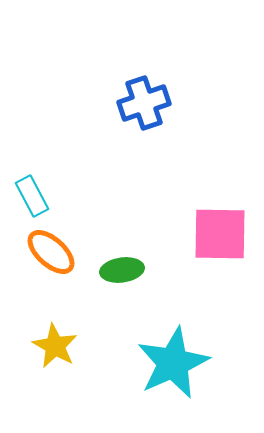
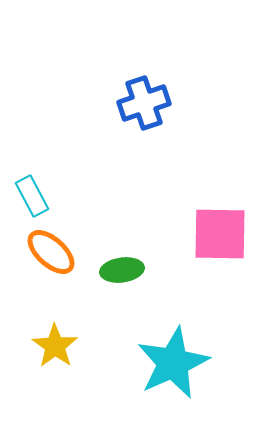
yellow star: rotated 6 degrees clockwise
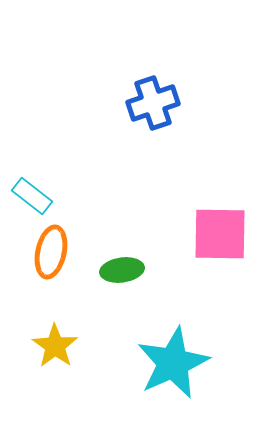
blue cross: moved 9 px right
cyan rectangle: rotated 24 degrees counterclockwise
orange ellipse: rotated 60 degrees clockwise
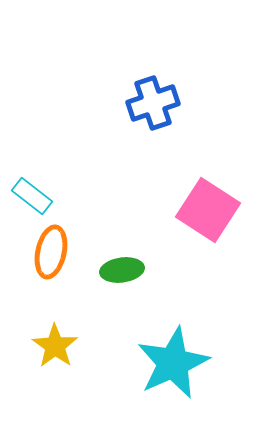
pink square: moved 12 px left, 24 px up; rotated 32 degrees clockwise
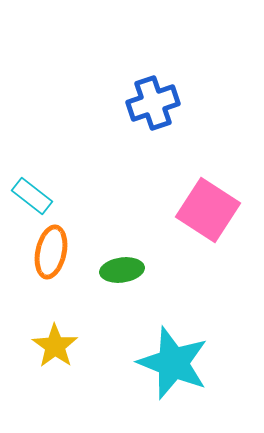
cyan star: rotated 26 degrees counterclockwise
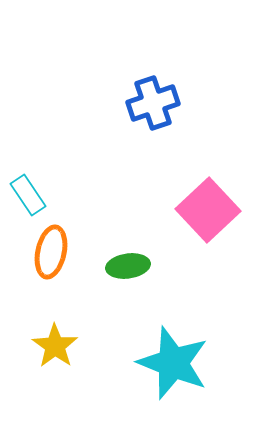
cyan rectangle: moved 4 px left, 1 px up; rotated 18 degrees clockwise
pink square: rotated 14 degrees clockwise
green ellipse: moved 6 px right, 4 px up
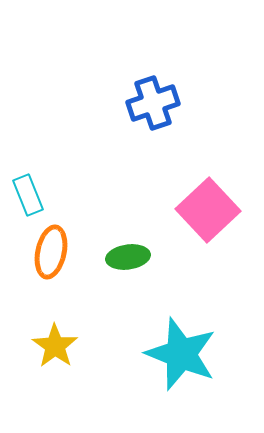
cyan rectangle: rotated 12 degrees clockwise
green ellipse: moved 9 px up
cyan star: moved 8 px right, 9 px up
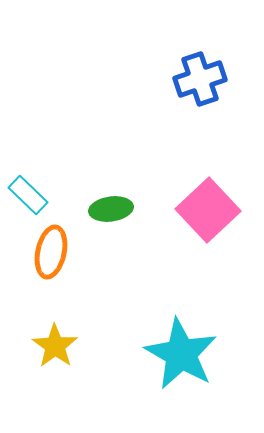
blue cross: moved 47 px right, 24 px up
cyan rectangle: rotated 24 degrees counterclockwise
green ellipse: moved 17 px left, 48 px up
cyan star: rotated 8 degrees clockwise
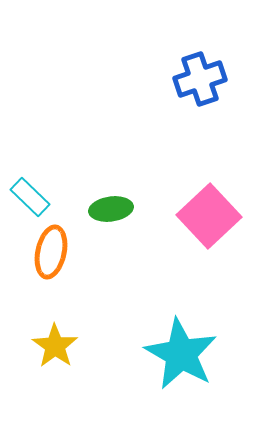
cyan rectangle: moved 2 px right, 2 px down
pink square: moved 1 px right, 6 px down
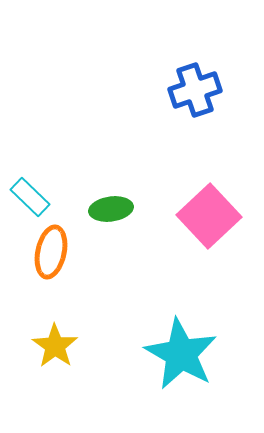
blue cross: moved 5 px left, 11 px down
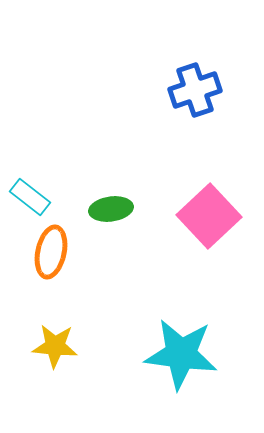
cyan rectangle: rotated 6 degrees counterclockwise
yellow star: rotated 30 degrees counterclockwise
cyan star: rotated 22 degrees counterclockwise
